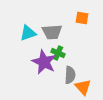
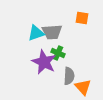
cyan triangle: moved 8 px right
gray semicircle: moved 1 px left, 1 px down
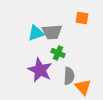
purple star: moved 4 px left, 8 px down
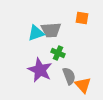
gray trapezoid: moved 1 px left, 2 px up
gray semicircle: rotated 24 degrees counterclockwise
orange triangle: moved 2 px up
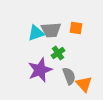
orange square: moved 6 px left, 10 px down
green cross: rotated 32 degrees clockwise
purple star: rotated 25 degrees clockwise
orange triangle: moved 1 px right, 1 px up
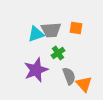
cyan triangle: moved 1 px down
purple star: moved 4 px left
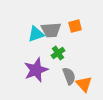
orange square: moved 1 px left, 2 px up; rotated 24 degrees counterclockwise
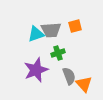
green cross: rotated 16 degrees clockwise
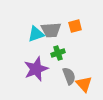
purple star: moved 1 px up
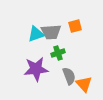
gray trapezoid: moved 2 px down
purple star: rotated 15 degrees clockwise
